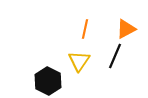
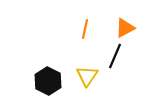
orange triangle: moved 1 px left, 1 px up
yellow triangle: moved 8 px right, 15 px down
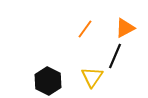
orange line: rotated 24 degrees clockwise
yellow triangle: moved 5 px right, 1 px down
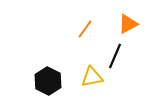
orange triangle: moved 3 px right, 4 px up
yellow triangle: rotated 45 degrees clockwise
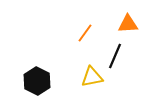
orange triangle: rotated 25 degrees clockwise
orange line: moved 4 px down
black hexagon: moved 11 px left
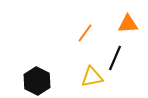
black line: moved 2 px down
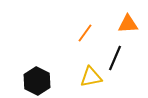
yellow triangle: moved 1 px left
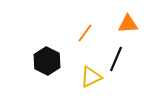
black line: moved 1 px right, 1 px down
yellow triangle: rotated 15 degrees counterclockwise
black hexagon: moved 10 px right, 20 px up
